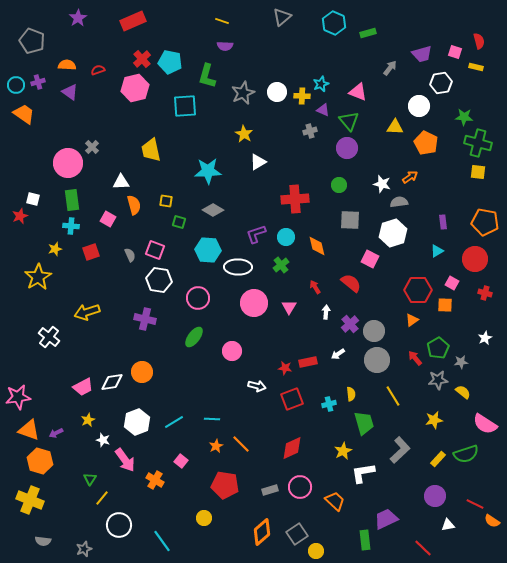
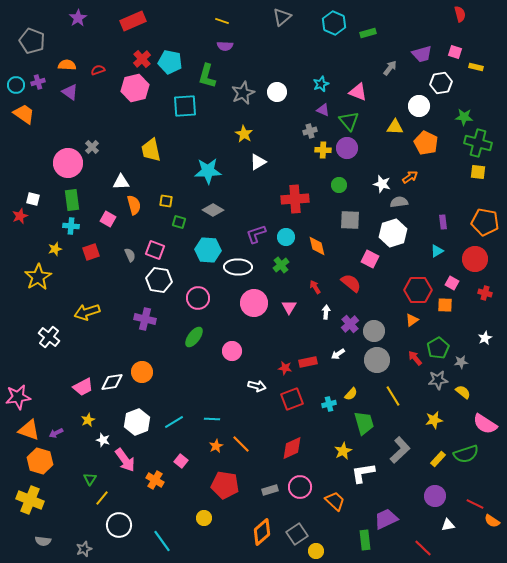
red semicircle at (479, 41): moved 19 px left, 27 px up
yellow cross at (302, 96): moved 21 px right, 54 px down
yellow semicircle at (351, 394): rotated 48 degrees clockwise
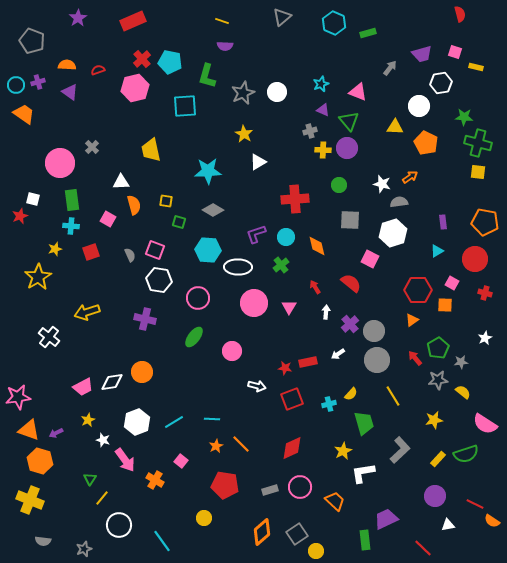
pink circle at (68, 163): moved 8 px left
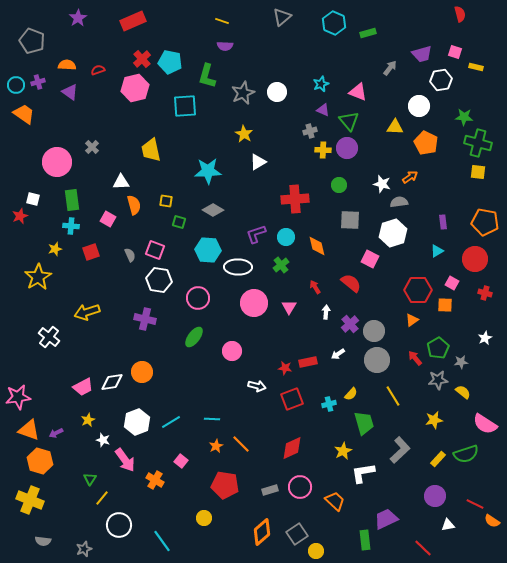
white hexagon at (441, 83): moved 3 px up
pink circle at (60, 163): moved 3 px left, 1 px up
cyan line at (174, 422): moved 3 px left
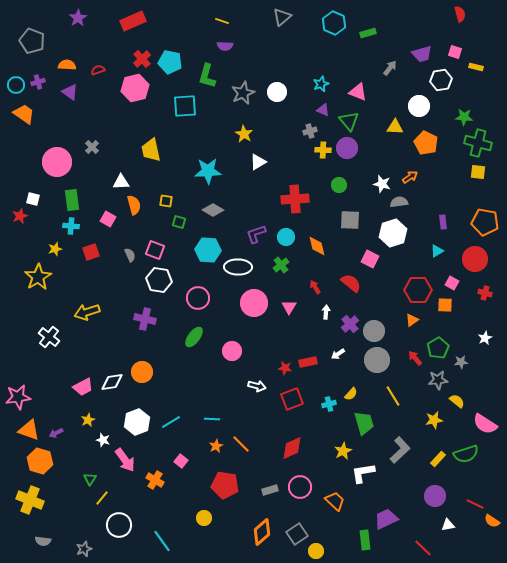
yellow semicircle at (463, 392): moved 6 px left, 9 px down
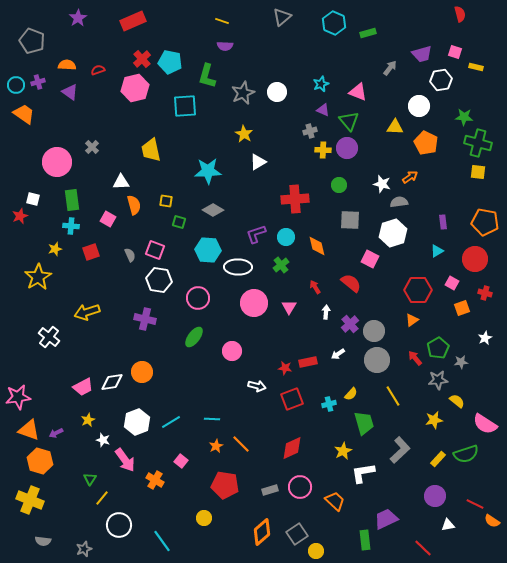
orange square at (445, 305): moved 17 px right, 3 px down; rotated 21 degrees counterclockwise
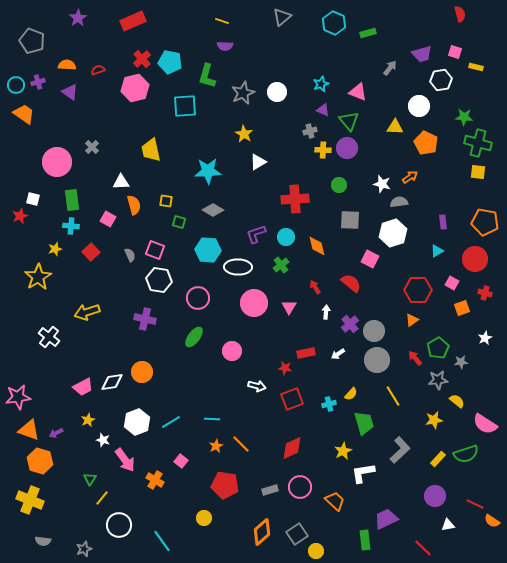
red square at (91, 252): rotated 24 degrees counterclockwise
red rectangle at (308, 362): moved 2 px left, 9 px up
